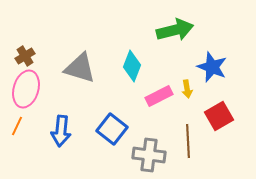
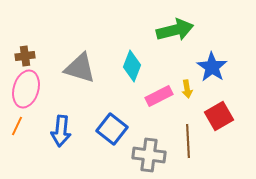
brown cross: rotated 24 degrees clockwise
blue star: rotated 12 degrees clockwise
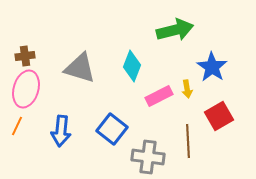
gray cross: moved 1 px left, 2 px down
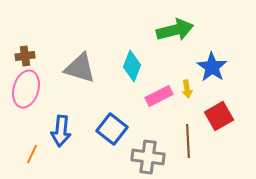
orange line: moved 15 px right, 28 px down
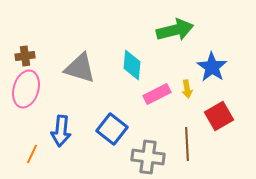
cyan diamond: moved 1 px up; rotated 16 degrees counterclockwise
pink rectangle: moved 2 px left, 2 px up
brown line: moved 1 px left, 3 px down
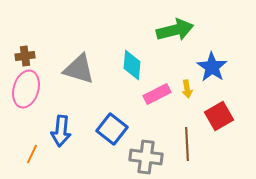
gray triangle: moved 1 px left, 1 px down
gray cross: moved 2 px left
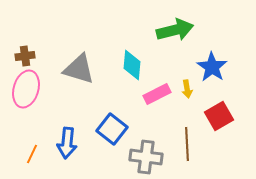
blue arrow: moved 6 px right, 12 px down
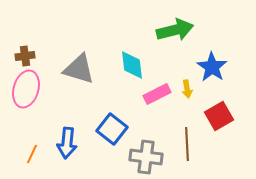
cyan diamond: rotated 12 degrees counterclockwise
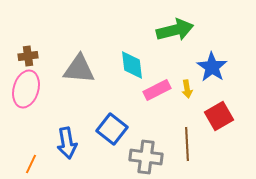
brown cross: moved 3 px right
gray triangle: rotated 12 degrees counterclockwise
pink rectangle: moved 4 px up
blue arrow: rotated 16 degrees counterclockwise
orange line: moved 1 px left, 10 px down
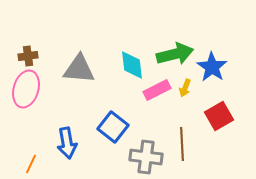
green arrow: moved 24 px down
yellow arrow: moved 2 px left, 1 px up; rotated 30 degrees clockwise
blue square: moved 1 px right, 2 px up
brown line: moved 5 px left
